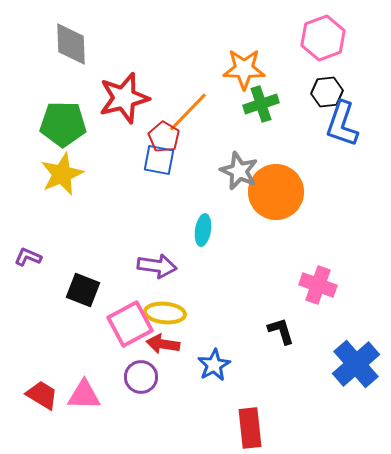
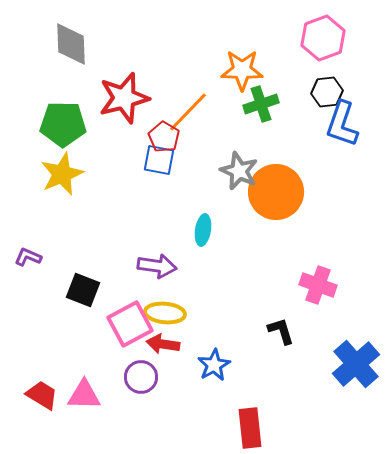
orange star: moved 2 px left, 1 px down
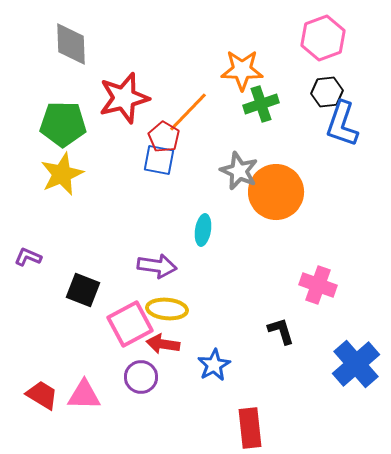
yellow ellipse: moved 2 px right, 4 px up
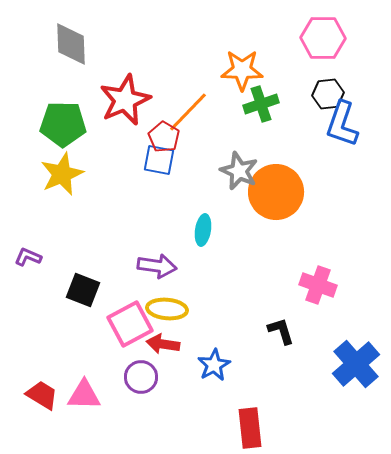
pink hexagon: rotated 21 degrees clockwise
black hexagon: moved 1 px right, 2 px down
red star: moved 1 px right, 2 px down; rotated 9 degrees counterclockwise
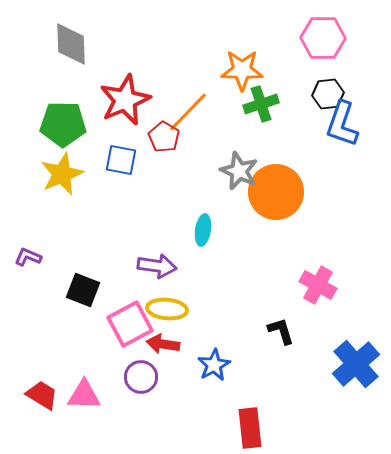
blue square: moved 38 px left
pink cross: rotated 9 degrees clockwise
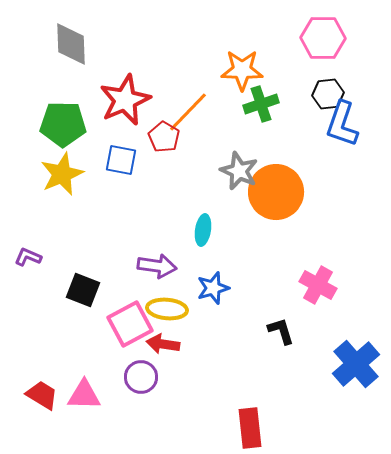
blue star: moved 1 px left, 77 px up; rotated 12 degrees clockwise
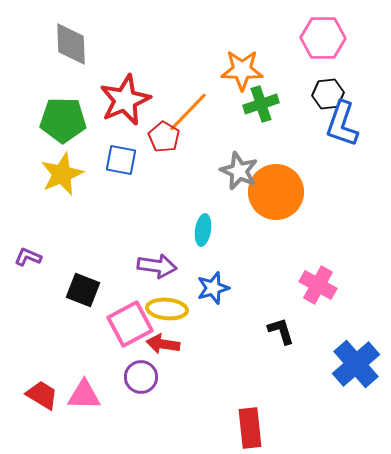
green pentagon: moved 4 px up
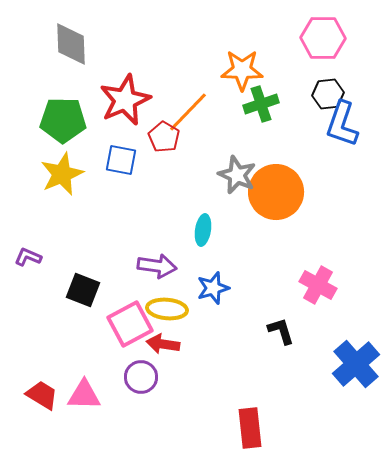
gray star: moved 2 px left, 4 px down
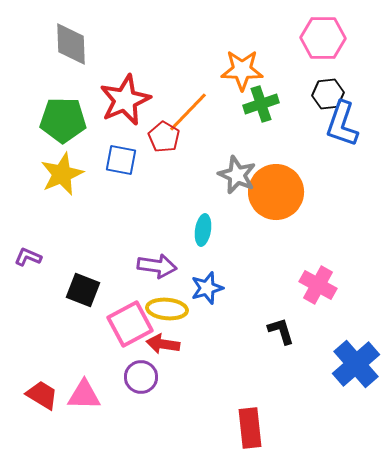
blue star: moved 6 px left
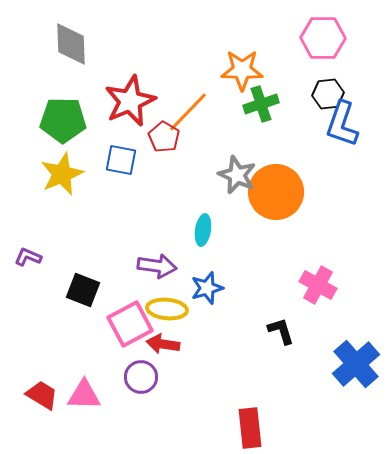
red star: moved 5 px right, 1 px down
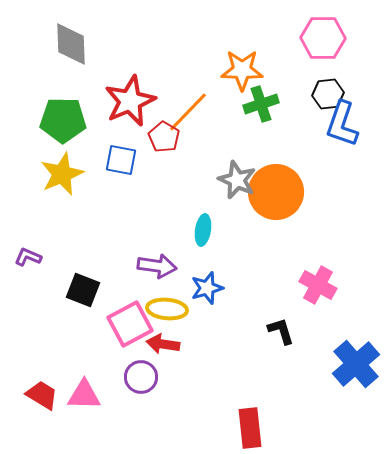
gray star: moved 5 px down
